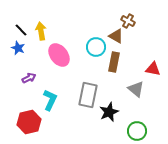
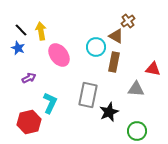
brown cross: rotated 24 degrees clockwise
gray triangle: rotated 36 degrees counterclockwise
cyan L-shape: moved 3 px down
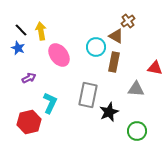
red triangle: moved 2 px right, 1 px up
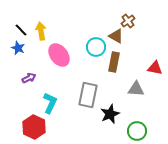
black star: moved 1 px right, 2 px down
red hexagon: moved 5 px right, 5 px down; rotated 20 degrees counterclockwise
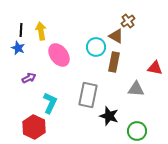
black line: rotated 48 degrees clockwise
black star: moved 1 px left, 2 px down; rotated 30 degrees counterclockwise
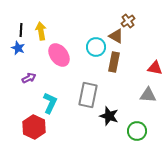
gray triangle: moved 12 px right, 6 px down
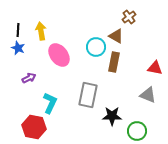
brown cross: moved 1 px right, 4 px up
black line: moved 3 px left
gray triangle: rotated 18 degrees clockwise
black star: moved 3 px right; rotated 18 degrees counterclockwise
red hexagon: rotated 15 degrees counterclockwise
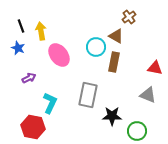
black line: moved 3 px right, 4 px up; rotated 24 degrees counterclockwise
red hexagon: moved 1 px left
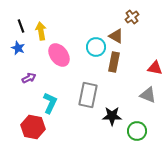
brown cross: moved 3 px right
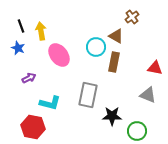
cyan L-shape: rotated 80 degrees clockwise
